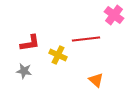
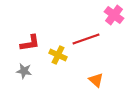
red line: rotated 12 degrees counterclockwise
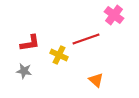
yellow cross: moved 1 px right
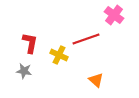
red L-shape: rotated 70 degrees counterclockwise
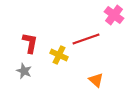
gray star: rotated 14 degrees clockwise
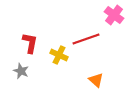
gray star: moved 3 px left
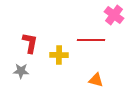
red line: moved 5 px right, 1 px down; rotated 20 degrees clockwise
yellow cross: rotated 24 degrees counterclockwise
gray star: rotated 21 degrees counterclockwise
orange triangle: rotated 28 degrees counterclockwise
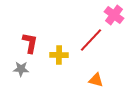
red line: rotated 48 degrees counterclockwise
gray star: moved 2 px up
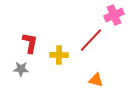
pink cross: rotated 30 degrees clockwise
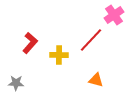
pink cross: rotated 12 degrees counterclockwise
red L-shape: rotated 30 degrees clockwise
gray star: moved 5 px left, 14 px down
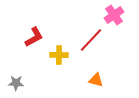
red L-shape: moved 4 px right, 6 px up; rotated 20 degrees clockwise
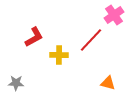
orange triangle: moved 12 px right, 3 px down
